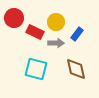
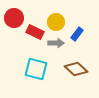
brown diamond: rotated 35 degrees counterclockwise
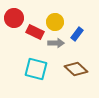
yellow circle: moved 1 px left
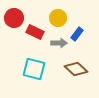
yellow circle: moved 3 px right, 4 px up
gray arrow: moved 3 px right
cyan square: moved 2 px left
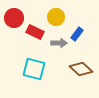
yellow circle: moved 2 px left, 1 px up
brown diamond: moved 5 px right
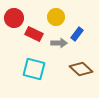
red rectangle: moved 1 px left, 2 px down
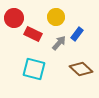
red rectangle: moved 1 px left
gray arrow: rotated 49 degrees counterclockwise
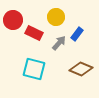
red circle: moved 1 px left, 2 px down
red rectangle: moved 1 px right, 1 px up
brown diamond: rotated 20 degrees counterclockwise
